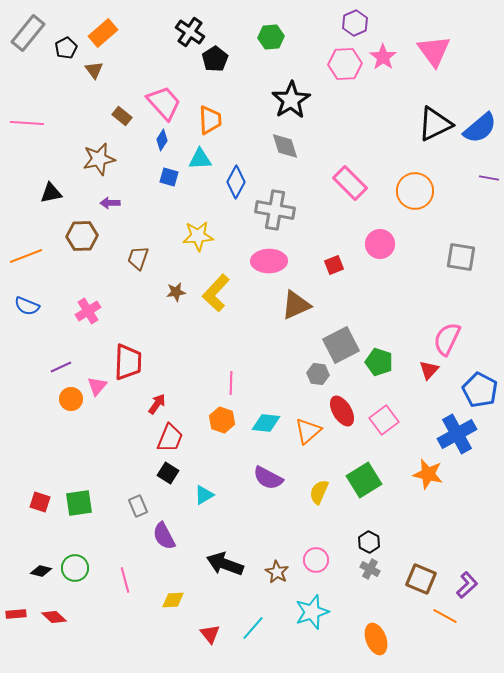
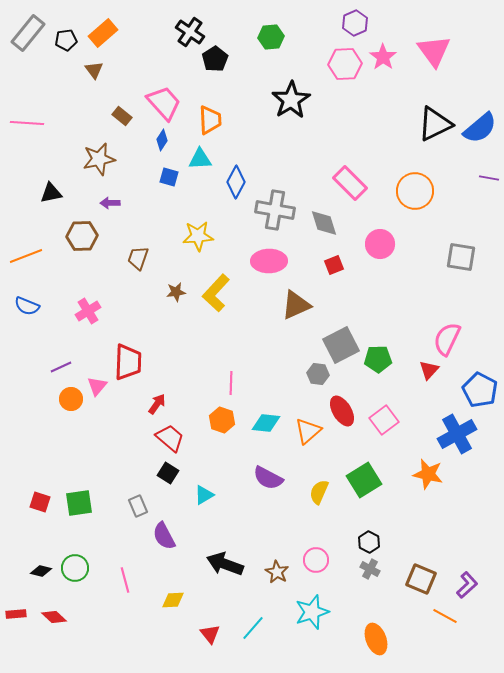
black pentagon at (66, 48): moved 8 px up; rotated 20 degrees clockwise
gray diamond at (285, 146): moved 39 px right, 77 px down
green pentagon at (379, 362): moved 1 px left, 3 px up; rotated 20 degrees counterclockwise
red trapezoid at (170, 438): rotated 72 degrees counterclockwise
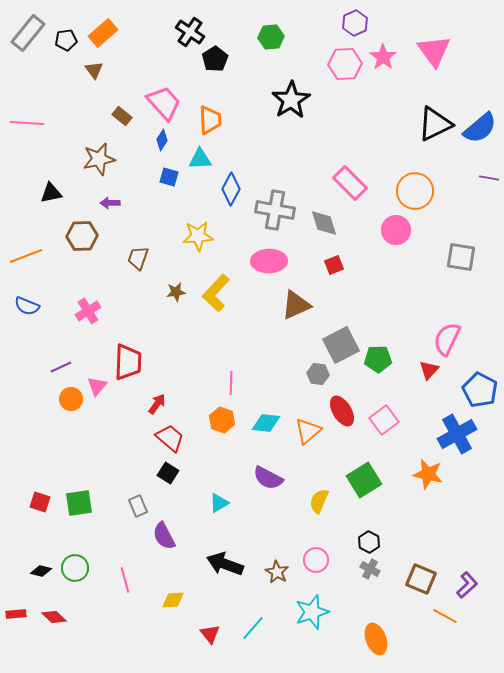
blue diamond at (236, 182): moved 5 px left, 7 px down
pink circle at (380, 244): moved 16 px right, 14 px up
yellow semicircle at (319, 492): moved 9 px down
cyan triangle at (204, 495): moved 15 px right, 8 px down
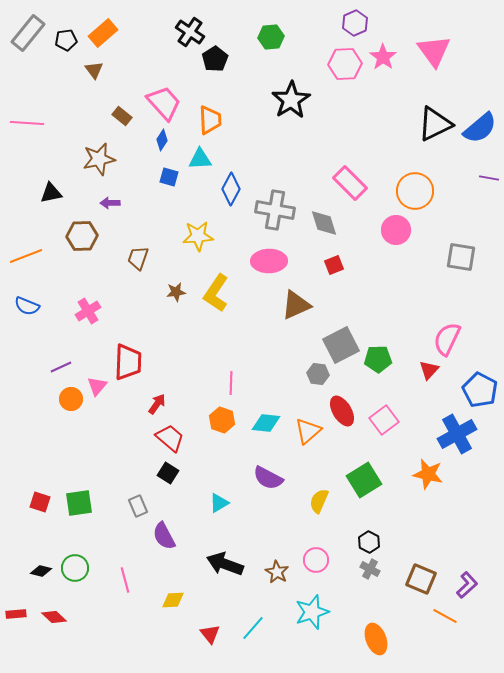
yellow L-shape at (216, 293): rotated 9 degrees counterclockwise
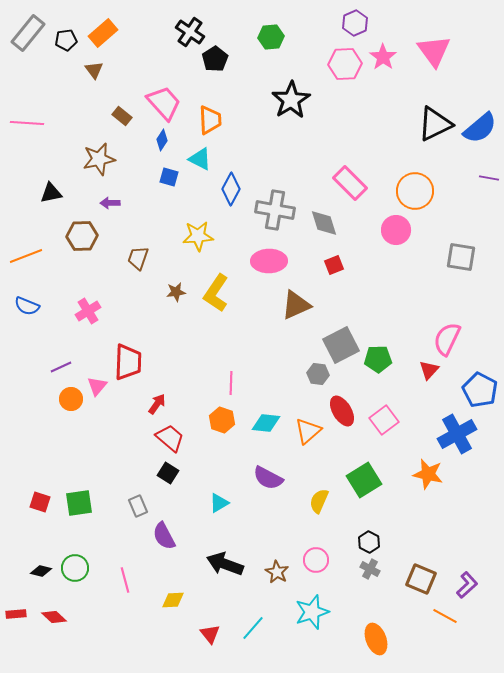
cyan triangle at (200, 159): rotated 30 degrees clockwise
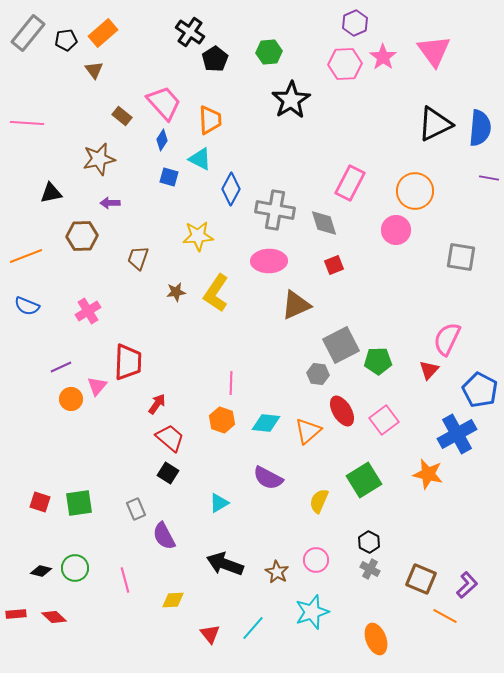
green hexagon at (271, 37): moved 2 px left, 15 px down
blue semicircle at (480, 128): rotated 45 degrees counterclockwise
pink rectangle at (350, 183): rotated 72 degrees clockwise
green pentagon at (378, 359): moved 2 px down
gray rectangle at (138, 506): moved 2 px left, 3 px down
